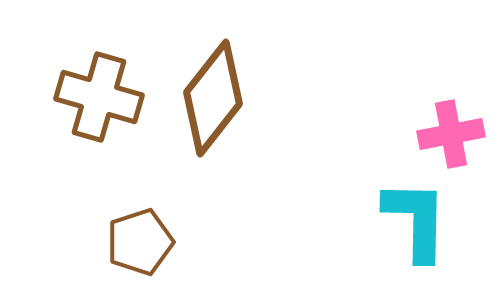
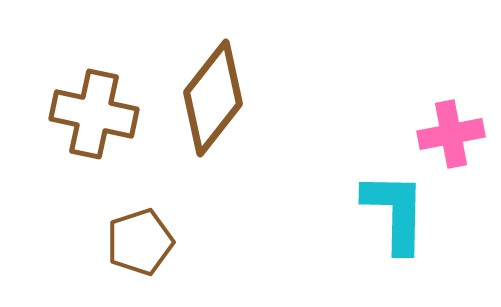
brown cross: moved 5 px left, 17 px down; rotated 4 degrees counterclockwise
cyan L-shape: moved 21 px left, 8 px up
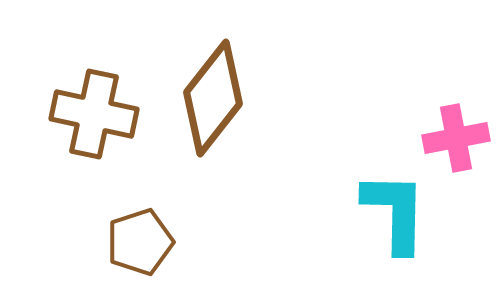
pink cross: moved 5 px right, 4 px down
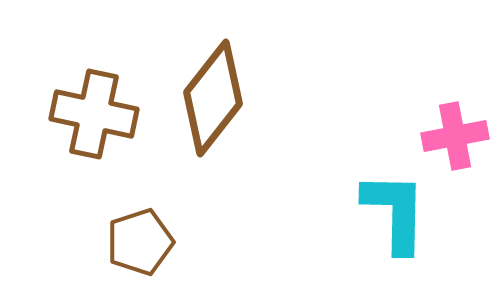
pink cross: moved 1 px left, 2 px up
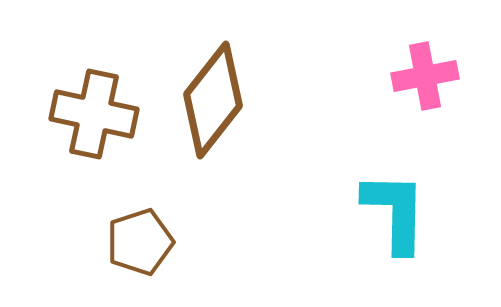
brown diamond: moved 2 px down
pink cross: moved 30 px left, 60 px up
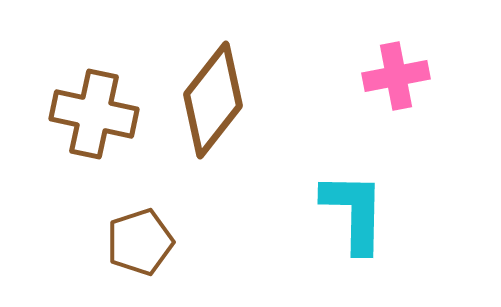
pink cross: moved 29 px left
cyan L-shape: moved 41 px left
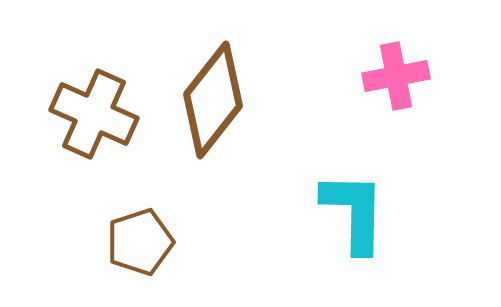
brown cross: rotated 12 degrees clockwise
